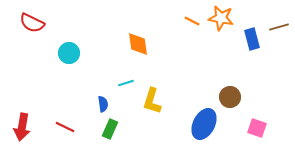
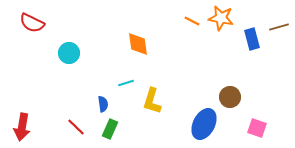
red line: moved 11 px right; rotated 18 degrees clockwise
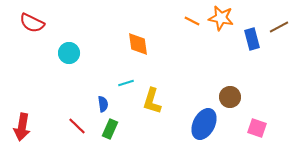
brown line: rotated 12 degrees counterclockwise
red line: moved 1 px right, 1 px up
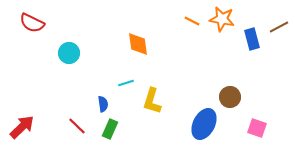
orange star: moved 1 px right, 1 px down
red arrow: rotated 144 degrees counterclockwise
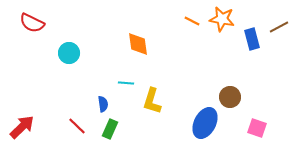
cyan line: rotated 21 degrees clockwise
blue ellipse: moved 1 px right, 1 px up
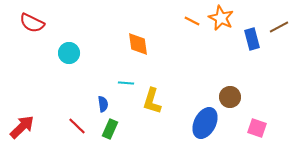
orange star: moved 1 px left, 1 px up; rotated 15 degrees clockwise
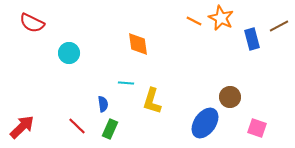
orange line: moved 2 px right
brown line: moved 1 px up
blue ellipse: rotated 8 degrees clockwise
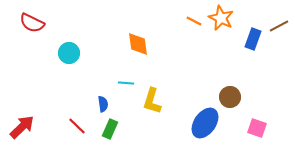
blue rectangle: moved 1 px right; rotated 35 degrees clockwise
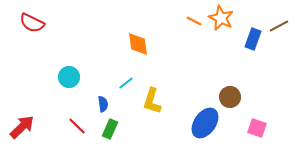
cyan circle: moved 24 px down
cyan line: rotated 42 degrees counterclockwise
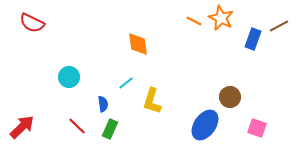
blue ellipse: moved 2 px down
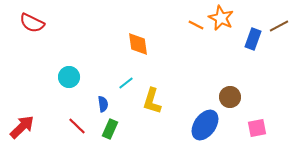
orange line: moved 2 px right, 4 px down
pink square: rotated 30 degrees counterclockwise
